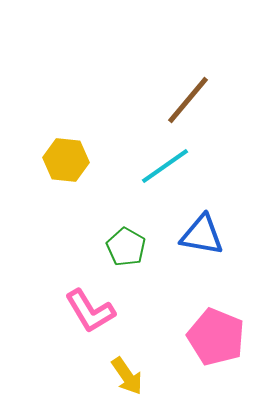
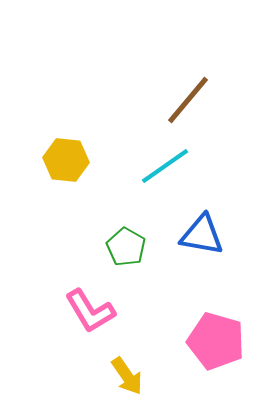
pink pentagon: moved 4 px down; rotated 6 degrees counterclockwise
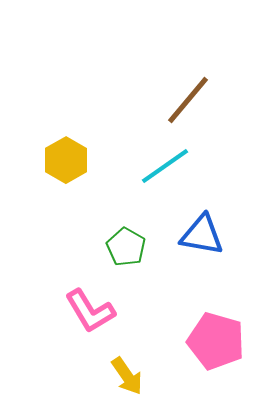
yellow hexagon: rotated 24 degrees clockwise
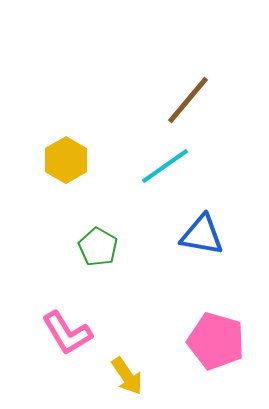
green pentagon: moved 28 px left
pink L-shape: moved 23 px left, 22 px down
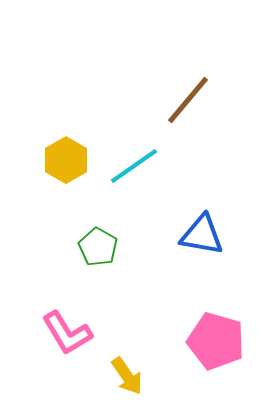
cyan line: moved 31 px left
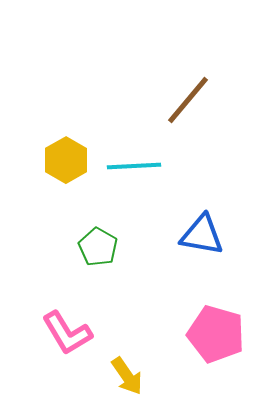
cyan line: rotated 32 degrees clockwise
pink pentagon: moved 7 px up
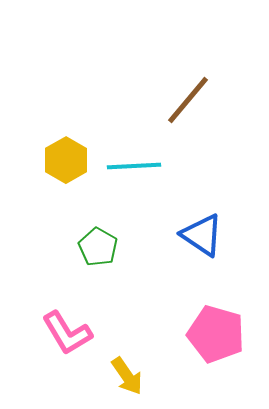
blue triangle: rotated 24 degrees clockwise
